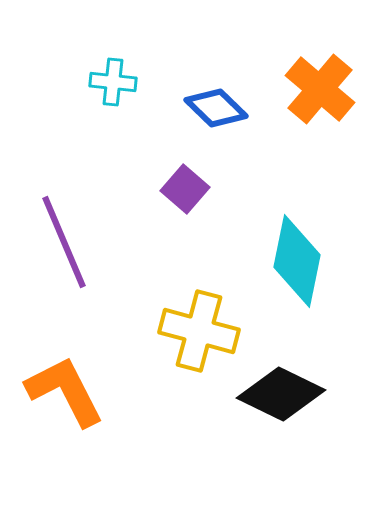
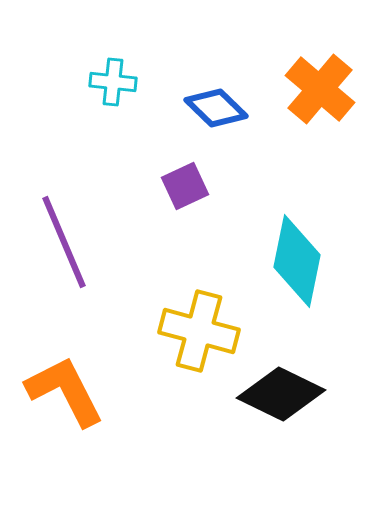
purple square: moved 3 px up; rotated 24 degrees clockwise
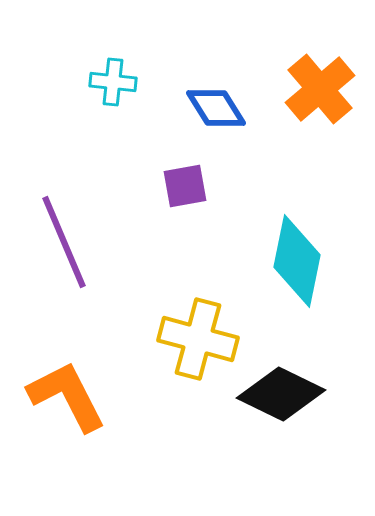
orange cross: rotated 10 degrees clockwise
blue diamond: rotated 14 degrees clockwise
purple square: rotated 15 degrees clockwise
yellow cross: moved 1 px left, 8 px down
orange L-shape: moved 2 px right, 5 px down
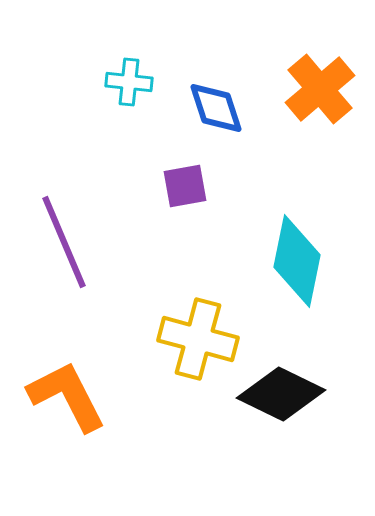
cyan cross: moved 16 px right
blue diamond: rotated 14 degrees clockwise
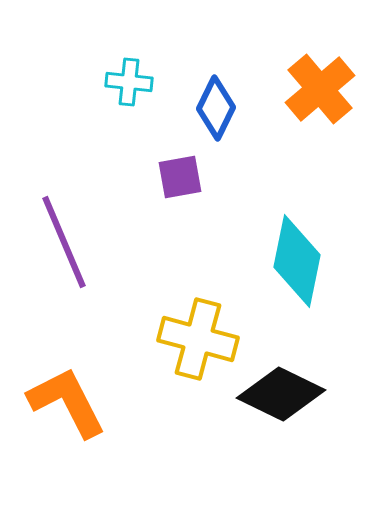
blue diamond: rotated 44 degrees clockwise
purple square: moved 5 px left, 9 px up
orange L-shape: moved 6 px down
